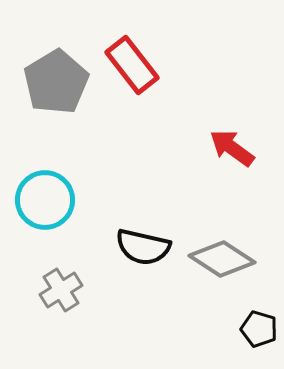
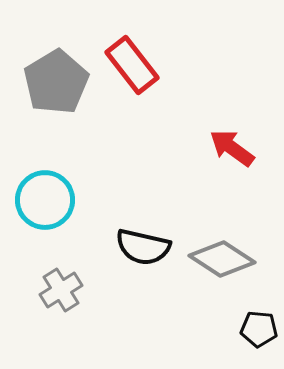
black pentagon: rotated 12 degrees counterclockwise
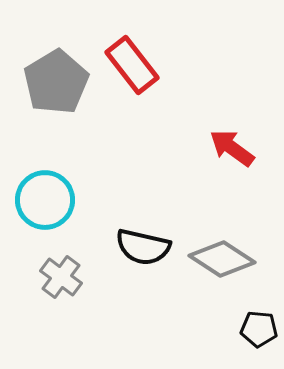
gray cross: moved 13 px up; rotated 21 degrees counterclockwise
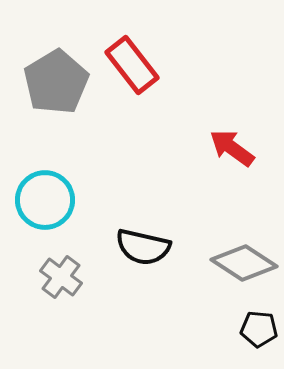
gray diamond: moved 22 px right, 4 px down
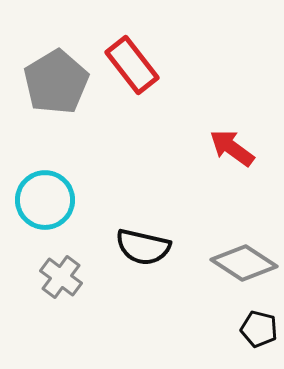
black pentagon: rotated 9 degrees clockwise
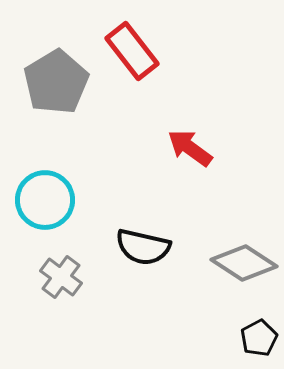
red rectangle: moved 14 px up
red arrow: moved 42 px left
black pentagon: moved 9 px down; rotated 30 degrees clockwise
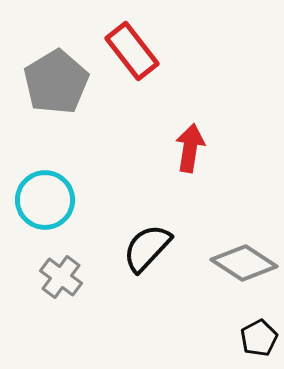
red arrow: rotated 63 degrees clockwise
black semicircle: moved 4 px right, 1 px down; rotated 120 degrees clockwise
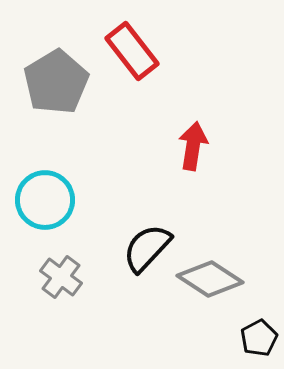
red arrow: moved 3 px right, 2 px up
gray diamond: moved 34 px left, 16 px down
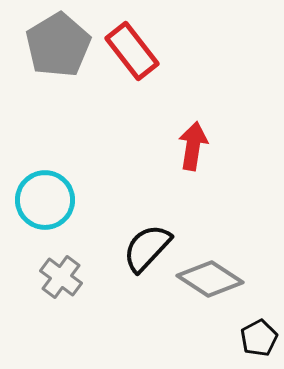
gray pentagon: moved 2 px right, 37 px up
